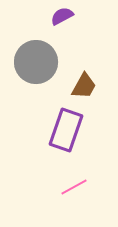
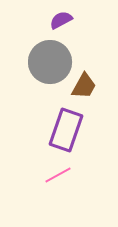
purple semicircle: moved 1 px left, 4 px down
gray circle: moved 14 px right
pink line: moved 16 px left, 12 px up
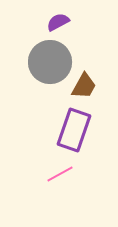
purple semicircle: moved 3 px left, 2 px down
purple rectangle: moved 8 px right
pink line: moved 2 px right, 1 px up
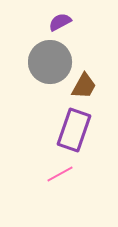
purple semicircle: moved 2 px right
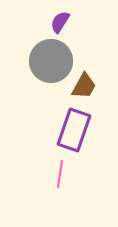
purple semicircle: rotated 30 degrees counterclockwise
gray circle: moved 1 px right, 1 px up
pink line: rotated 52 degrees counterclockwise
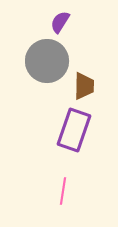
gray circle: moved 4 px left
brown trapezoid: rotated 28 degrees counterclockwise
pink line: moved 3 px right, 17 px down
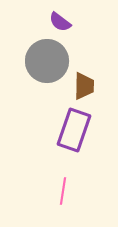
purple semicircle: rotated 85 degrees counterclockwise
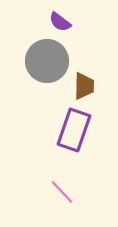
pink line: moved 1 px left, 1 px down; rotated 52 degrees counterclockwise
